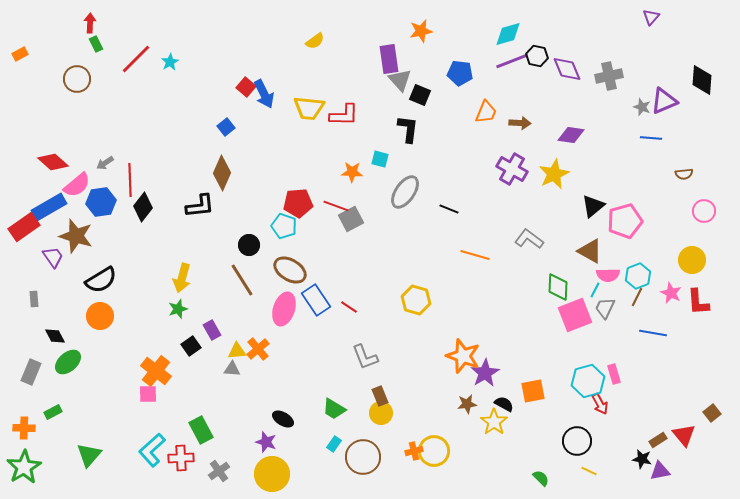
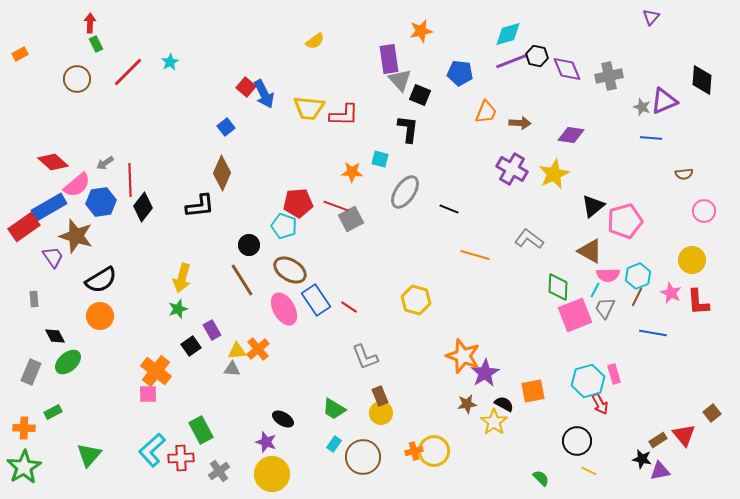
red line at (136, 59): moved 8 px left, 13 px down
pink ellipse at (284, 309): rotated 48 degrees counterclockwise
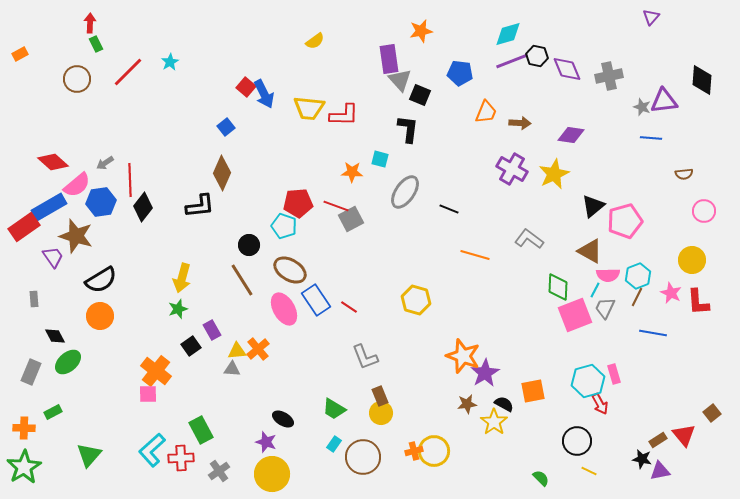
purple triangle at (664, 101): rotated 16 degrees clockwise
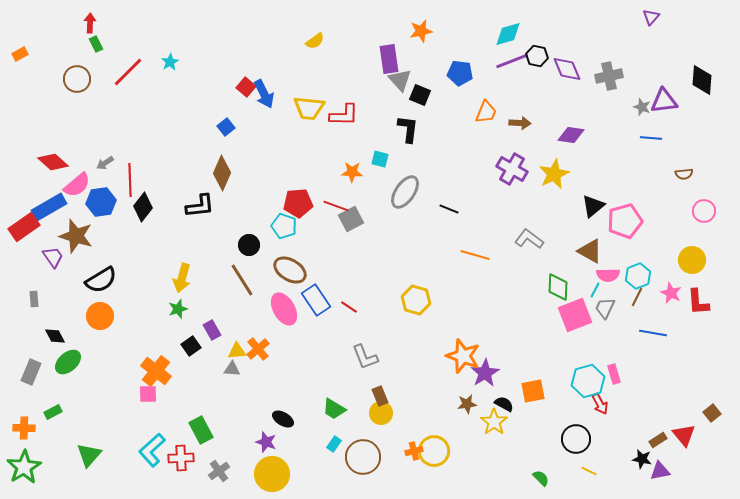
black circle at (577, 441): moved 1 px left, 2 px up
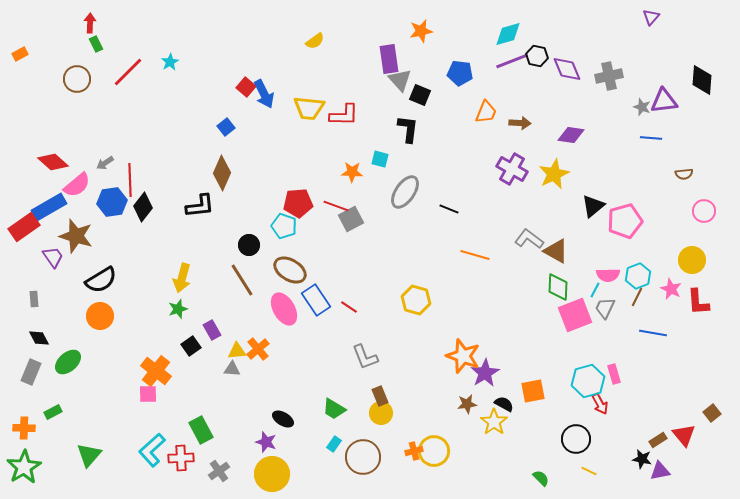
blue hexagon at (101, 202): moved 11 px right
brown triangle at (590, 251): moved 34 px left
pink star at (671, 293): moved 4 px up
black diamond at (55, 336): moved 16 px left, 2 px down
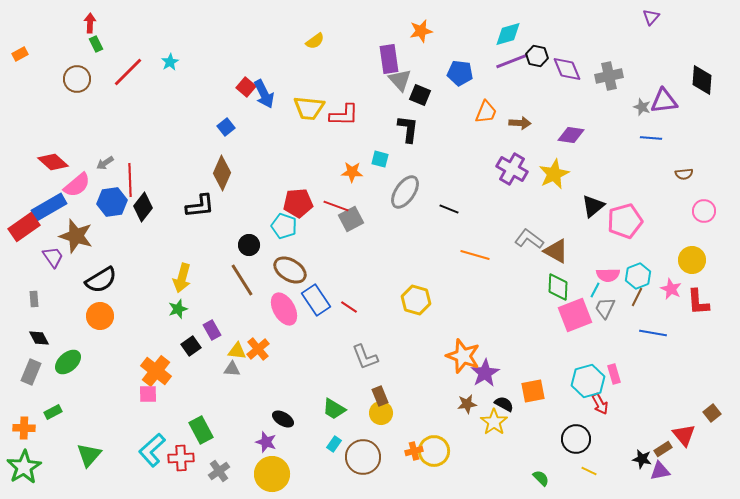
yellow triangle at (237, 351): rotated 12 degrees clockwise
brown rectangle at (658, 440): moved 5 px right, 9 px down
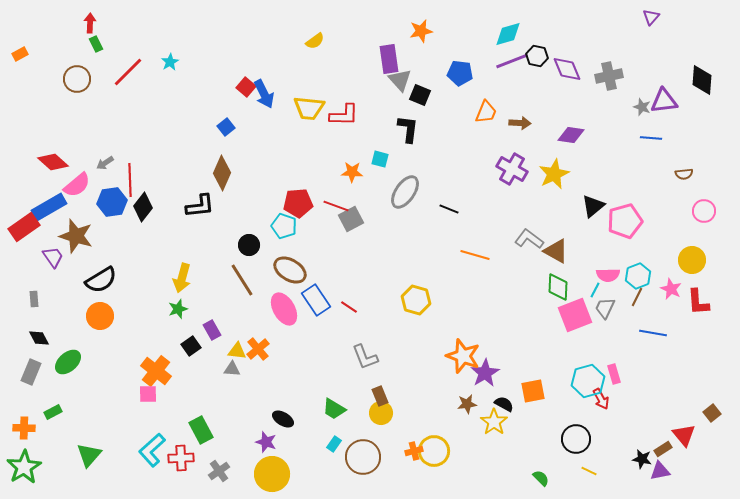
red arrow at (600, 404): moved 1 px right, 5 px up
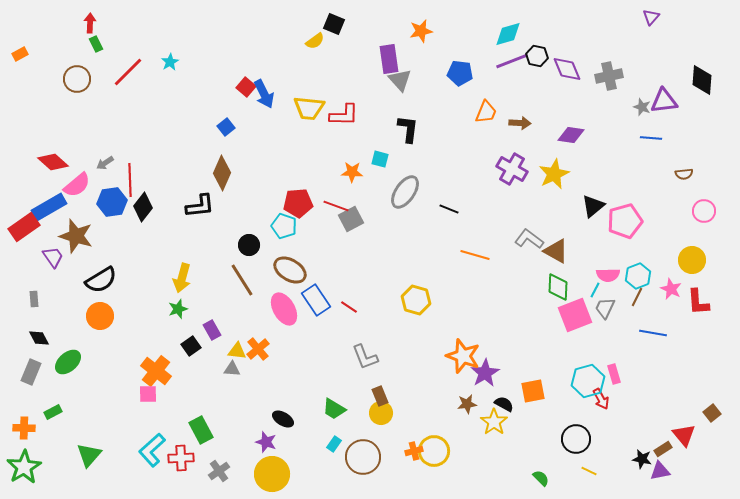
black square at (420, 95): moved 86 px left, 71 px up
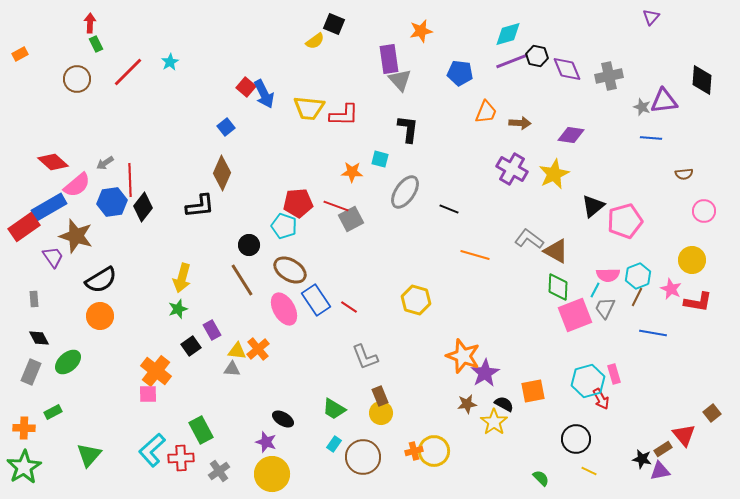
red L-shape at (698, 302): rotated 76 degrees counterclockwise
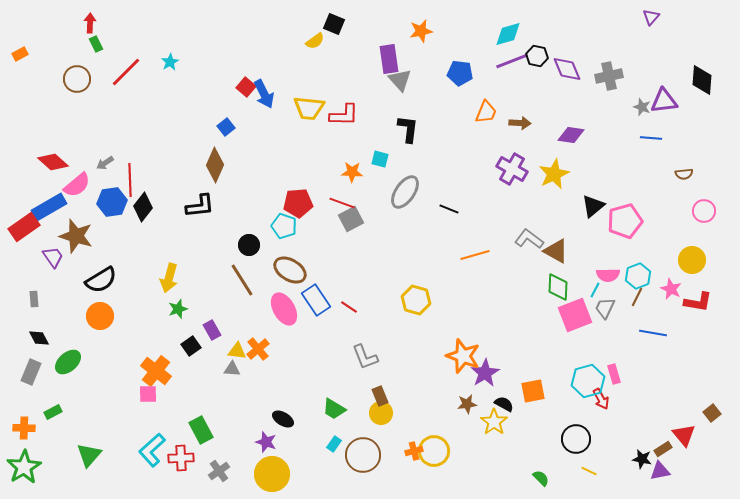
red line at (128, 72): moved 2 px left
brown diamond at (222, 173): moved 7 px left, 8 px up
red line at (336, 206): moved 6 px right, 3 px up
orange line at (475, 255): rotated 32 degrees counterclockwise
yellow arrow at (182, 278): moved 13 px left
brown circle at (363, 457): moved 2 px up
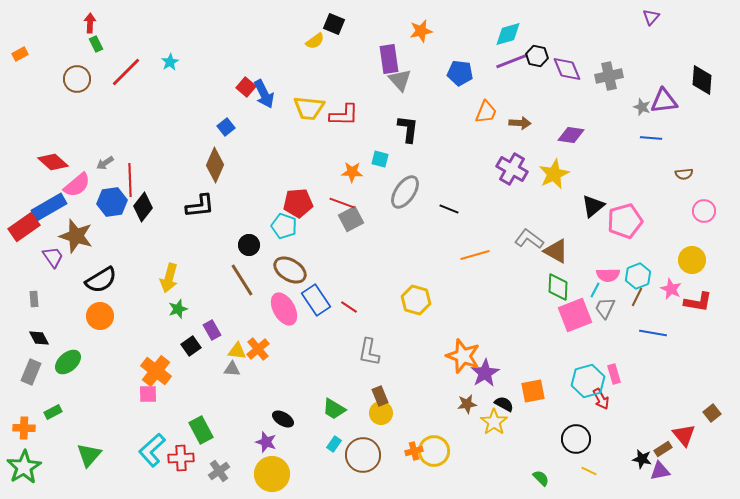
gray L-shape at (365, 357): moved 4 px right, 5 px up; rotated 32 degrees clockwise
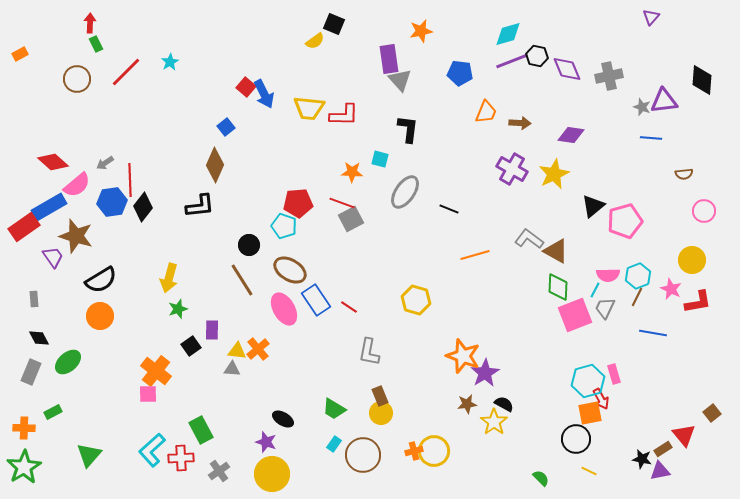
red L-shape at (698, 302): rotated 20 degrees counterclockwise
purple rectangle at (212, 330): rotated 30 degrees clockwise
orange square at (533, 391): moved 57 px right, 22 px down
